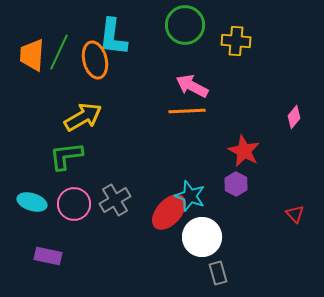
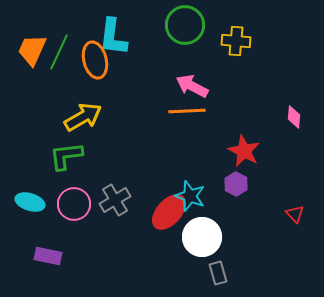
orange trapezoid: moved 5 px up; rotated 20 degrees clockwise
pink diamond: rotated 35 degrees counterclockwise
cyan ellipse: moved 2 px left
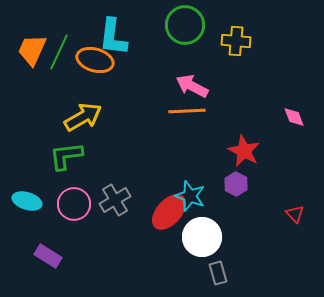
orange ellipse: rotated 60 degrees counterclockwise
pink diamond: rotated 25 degrees counterclockwise
cyan ellipse: moved 3 px left, 1 px up
purple rectangle: rotated 20 degrees clockwise
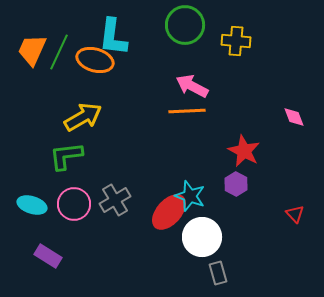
cyan ellipse: moved 5 px right, 4 px down
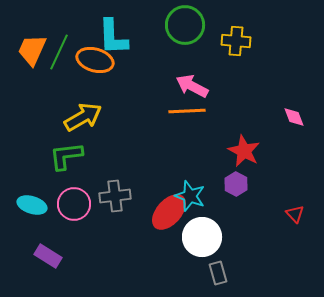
cyan L-shape: rotated 9 degrees counterclockwise
gray cross: moved 4 px up; rotated 24 degrees clockwise
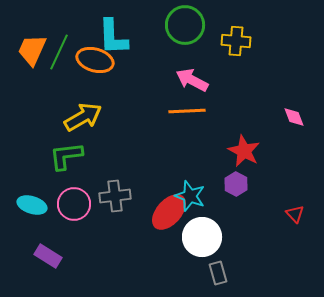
pink arrow: moved 6 px up
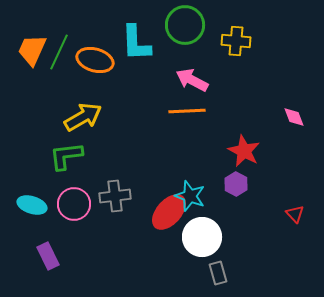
cyan L-shape: moved 23 px right, 6 px down
purple rectangle: rotated 32 degrees clockwise
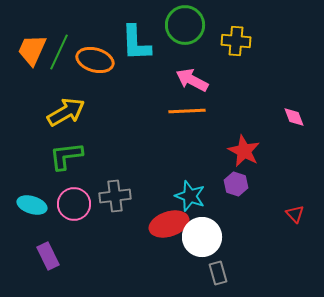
yellow arrow: moved 17 px left, 5 px up
purple hexagon: rotated 10 degrees counterclockwise
red ellipse: moved 12 px down; rotated 30 degrees clockwise
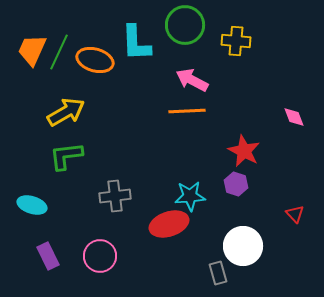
cyan star: rotated 24 degrees counterclockwise
pink circle: moved 26 px right, 52 px down
white circle: moved 41 px right, 9 px down
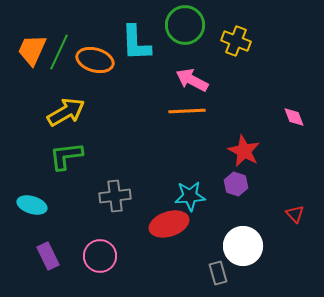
yellow cross: rotated 16 degrees clockwise
